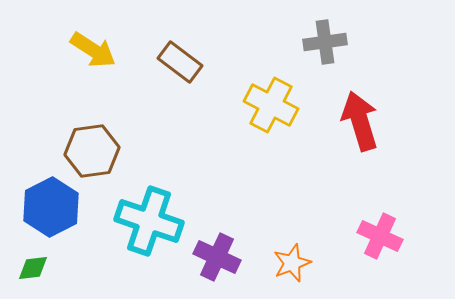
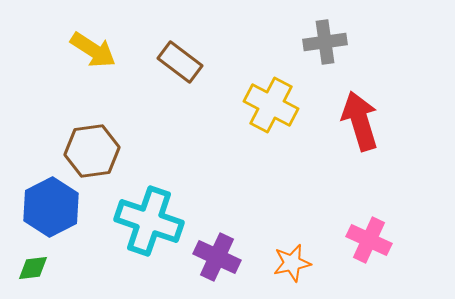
pink cross: moved 11 px left, 4 px down
orange star: rotated 9 degrees clockwise
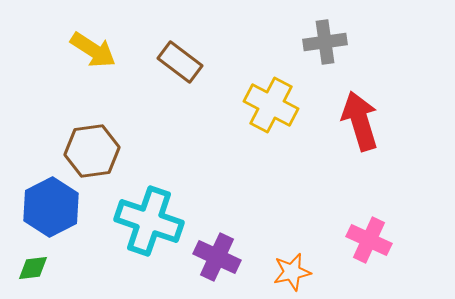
orange star: moved 9 px down
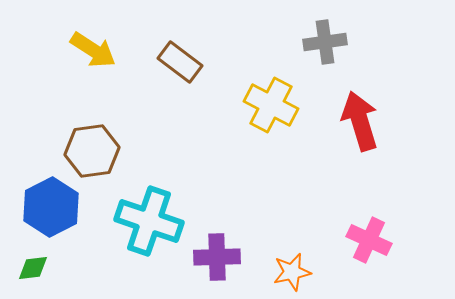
purple cross: rotated 27 degrees counterclockwise
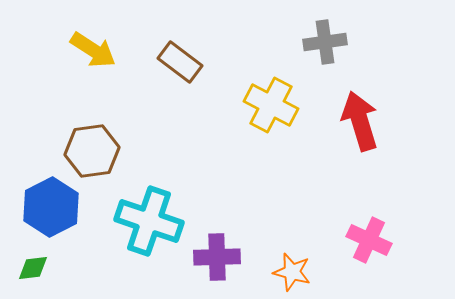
orange star: rotated 27 degrees clockwise
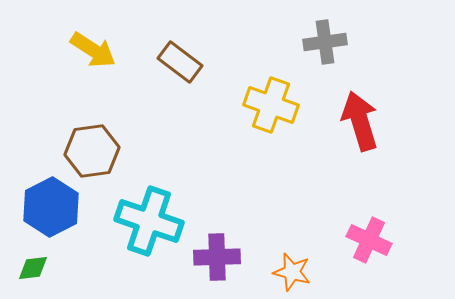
yellow cross: rotated 8 degrees counterclockwise
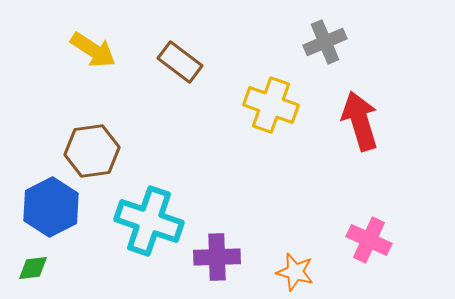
gray cross: rotated 15 degrees counterclockwise
orange star: moved 3 px right
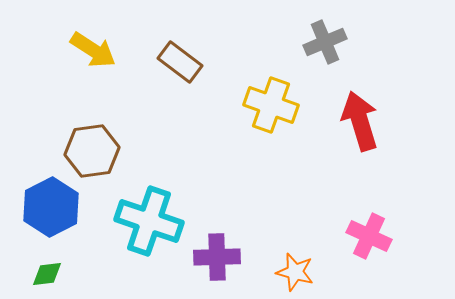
pink cross: moved 4 px up
green diamond: moved 14 px right, 6 px down
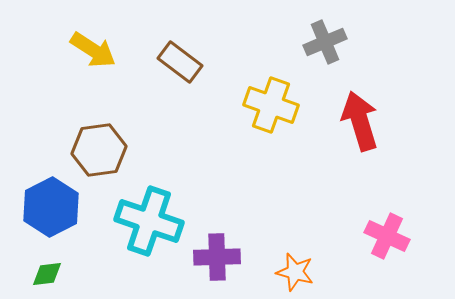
brown hexagon: moved 7 px right, 1 px up
pink cross: moved 18 px right
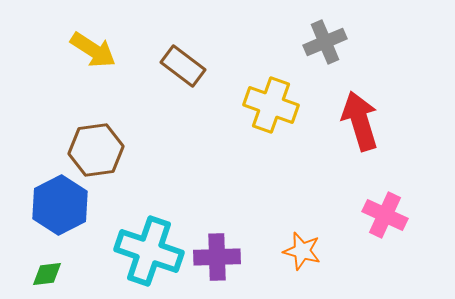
brown rectangle: moved 3 px right, 4 px down
brown hexagon: moved 3 px left
blue hexagon: moved 9 px right, 2 px up
cyan cross: moved 30 px down
pink cross: moved 2 px left, 21 px up
orange star: moved 7 px right, 21 px up
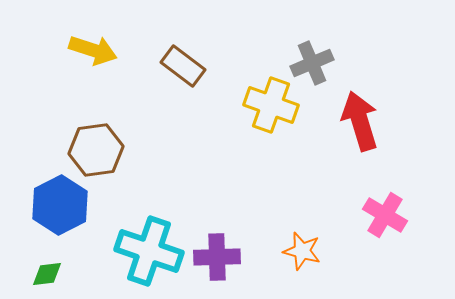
gray cross: moved 13 px left, 21 px down
yellow arrow: rotated 15 degrees counterclockwise
pink cross: rotated 6 degrees clockwise
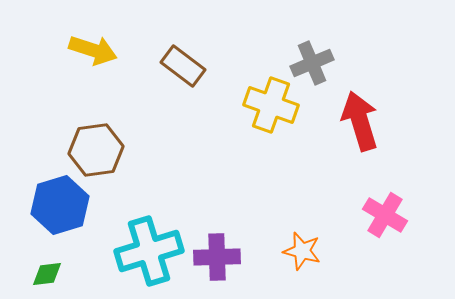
blue hexagon: rotated 10 degrees clockwise
cyan cross: rotated 36 degrees counterclockwise
